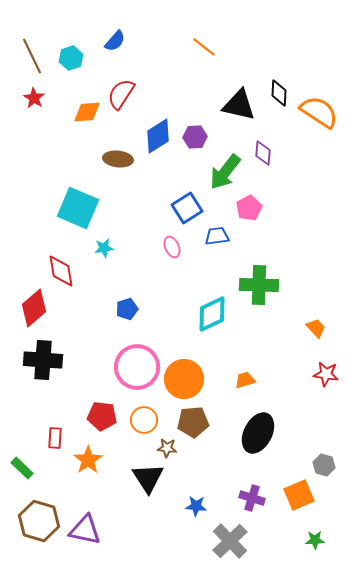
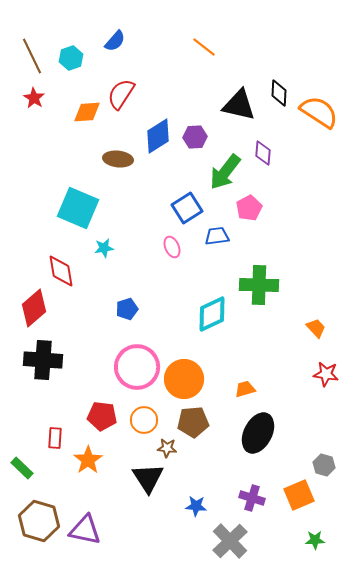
orange trapezoid at (245, 380): moved 9 px down
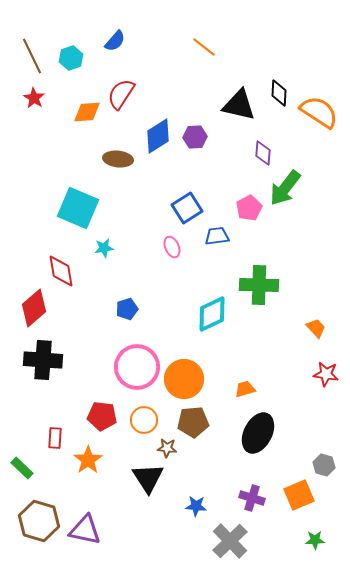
green arrow at (225, 172): moved 60 px right, 16 px down
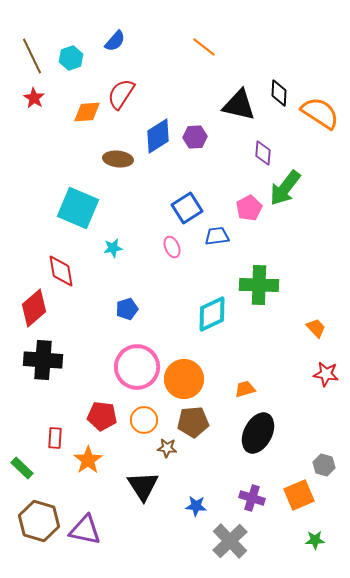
orange semicircle at (319, 112): moved 1 px right, 1 px down
cyan star at (104, 248): moved 9 px right
black triangle at (148, 478): moved 5 px left, 8 px down
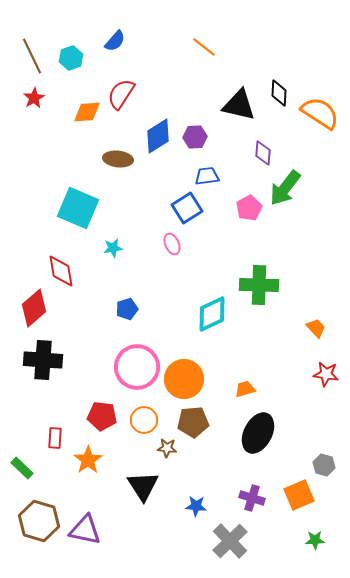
red star at (34, 98): rotated 10 degrees clockwise
blue trapezoid at (217, 236): moved 10 px left, 60 px up
pink ellipse at (172, 247): moved 3 px up
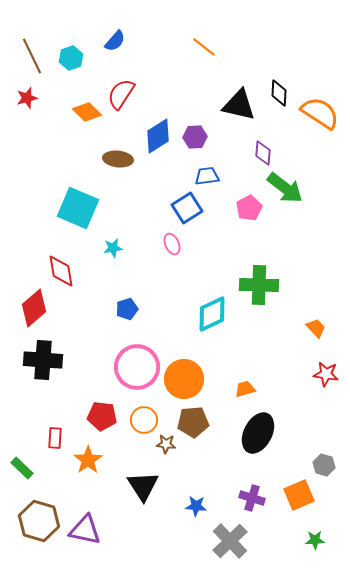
red star at (34, 98): moved 7 px left; rotated 15 degrees clockwise
orange diamond at (87, 112): rotated 48 degrees clockwise
green arrow at (285, 188): rotated 90 degrees counterclockwise
brown star at (167, 448): moved 1 px left, 4 px up
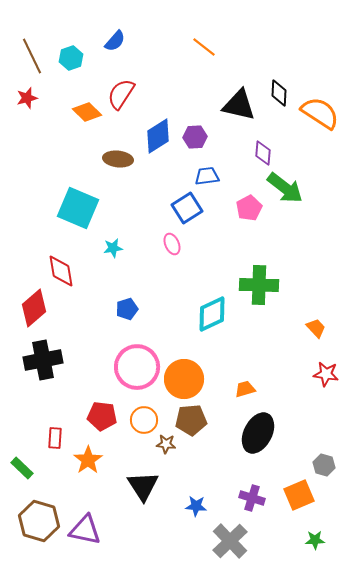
black cross at (43, 360): rotated 15 degrees counterclockwise
brown pentagon at (193, 422): moved 2 px left, 2 px up
